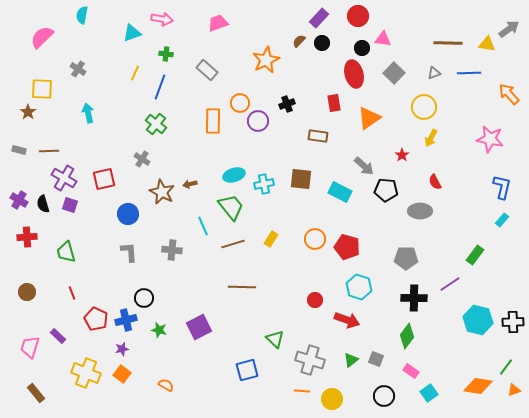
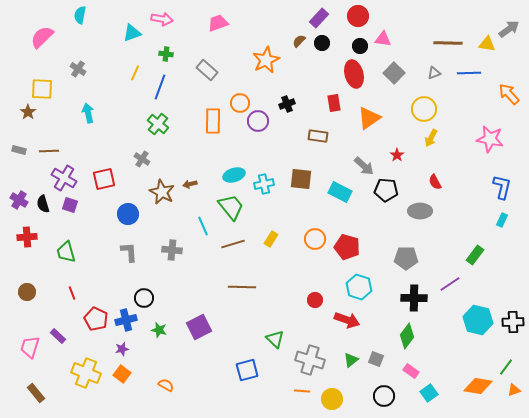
cyan semicircle at (82, 15): moved 2 px left
black circle at (362, 48): moved 2 px left, 2 px up
yellow circle at (424, 107): moved 2 px down
green cross at (156, 124): moved 2 px right
red star at (402, 155): moved 5 px left
cyan rectangle at (502, 220): rotated 16 degrees counterclockwise
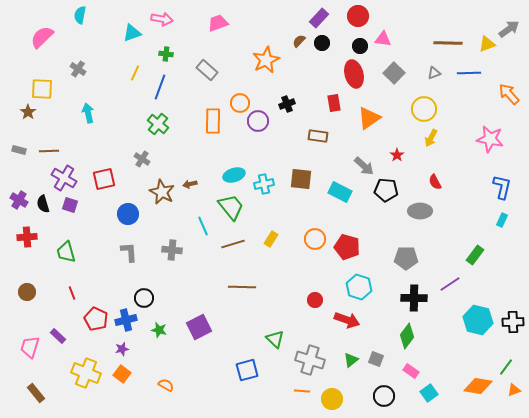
yellow triangle at (487, 44): rotated 30 degrees counterclockwise
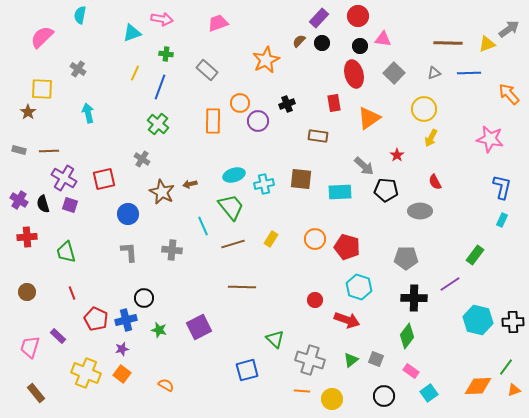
cyan rectangle at (340, 192): rotated 30 degrees counterclockwise
orange diamond at (478, 386): rotated 12 degrees counterclockwise
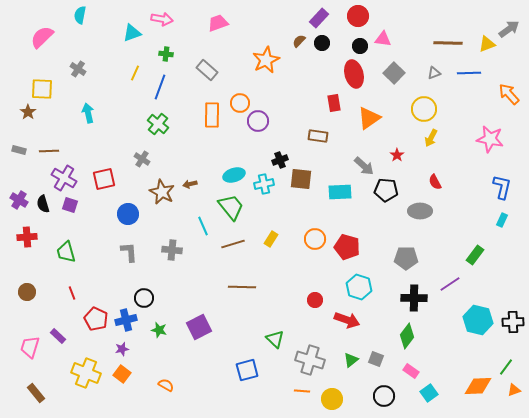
black cross at (287, 104): moved 7 px left, 56 px down
orange rectangle at (213, 121): moved 1 px left, 6 px up
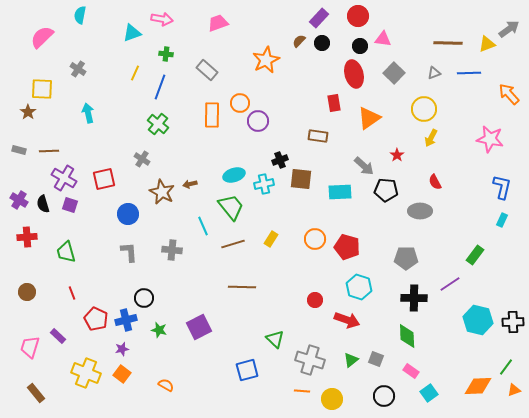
green diamond at (407, 336): rotated 40 degrees counterclockwise
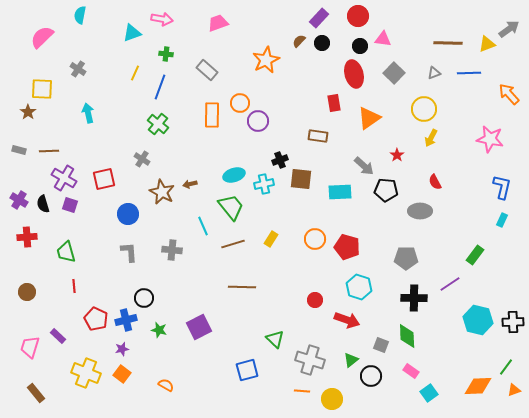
red line at (72, 293): moved 2 px right, 7 px up; rotated 16 degrees clockwise
gray square at (376, 359): moved 5 px right, 14 px up
black circle at (384, 396): moved 13 px left, 20 px up
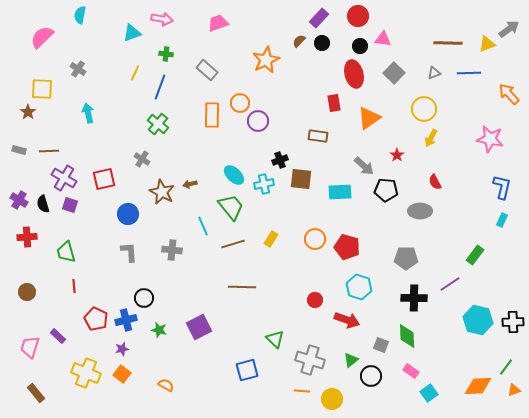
cyan ellipse at (234, 175): rotated 60 degrees clockwise
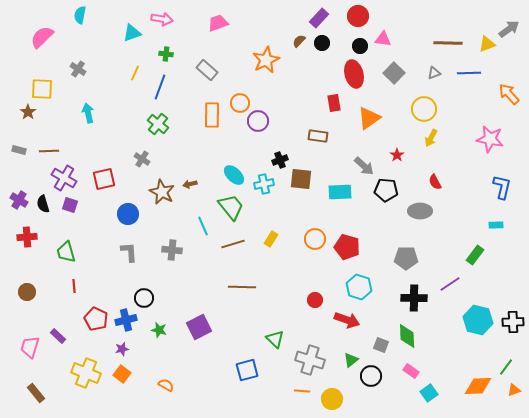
cyan rectangle at (502, 220): moved 6 px left, 5 px down; rotated 64 degrees clockwise
